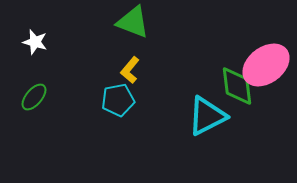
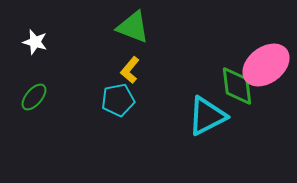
green triangle: moved 5 px down
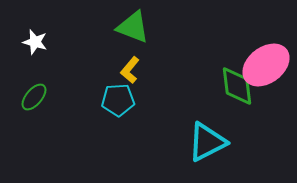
cyan pentagon: rotated 8 degrees clockwise
cyan triangle: moved 26 px down
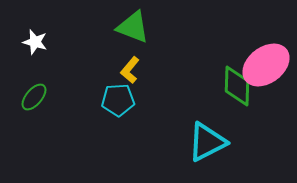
green diamond: rotated 9 degrees clockwise
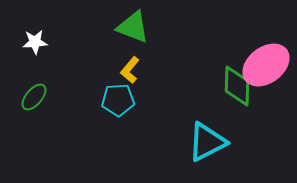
white star: rotated 20 degrees counterclockwise
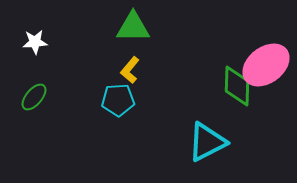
green triangle: rotated 21 degrees counterclockwise
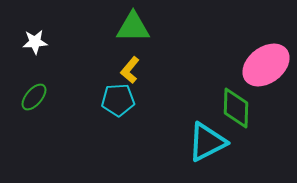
green diamond: moved 1 px left, 22 px down
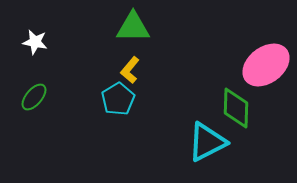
white star: rotated 15 degrees clockwise
cyan pentagon: moved 1 px up; rotated 28 degrees counterclockwise
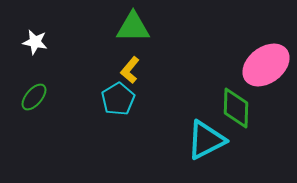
cyan triangle: moved 1 px left, 2 px up
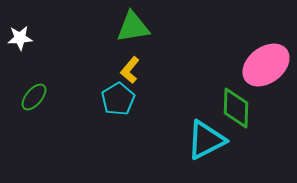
green triangle: rotated 9 degrees counterclockwise
white star: moved 15 px left, 4 px up; rotated 15 degrees counterclockwise
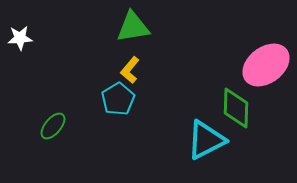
green ellipse: moved 19 px right, 29 px down
